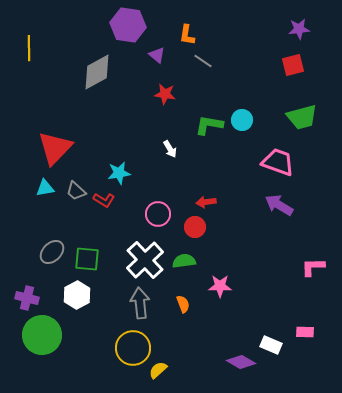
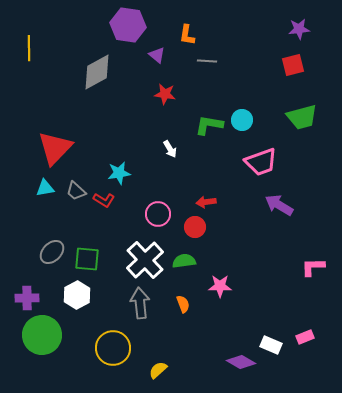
gray line: moved 4 px right; rotated 30 degrees counterclockwise
pink trapezoid: moved 17 px left; rotated 140 degrees clockwise
purple cross: rotated 15 degrees counterclockwise
pink rectangle: moved 5 px down; rotated 24 degrees counterclockwise
yellow circle: moved 20 px left
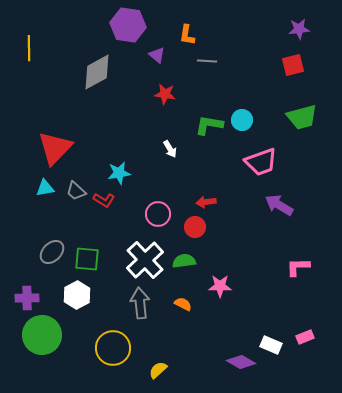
pink L-shape: moved 15 px left
orange semicircle: rotated 42 degrees counterclockwise
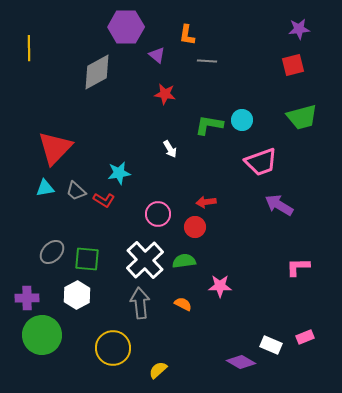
purple hexagon: moved 2 px left, 2 px down; rotated 8 degrees counterclockwise
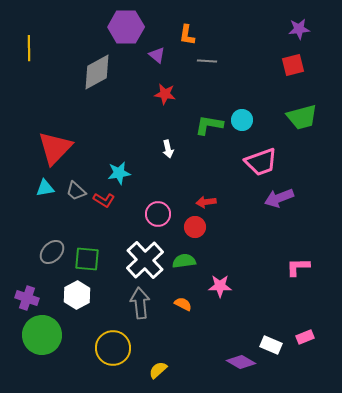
white arrow: moved 2 px left; rotated 18 degrees clockwise
purple arrow: moved 7 px up; rotated 52 degrees counterclockwise
purple cross: rotated 20 degrees clockwise
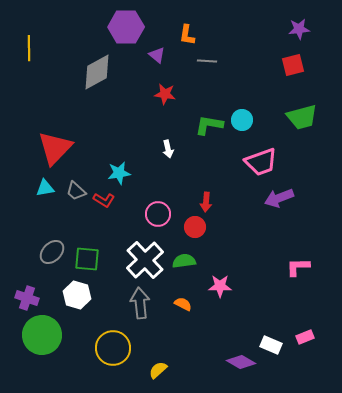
red arrow: rotated 78 degrees counterclockwise
white hexagon: rotated 16 degrees counterclockwise
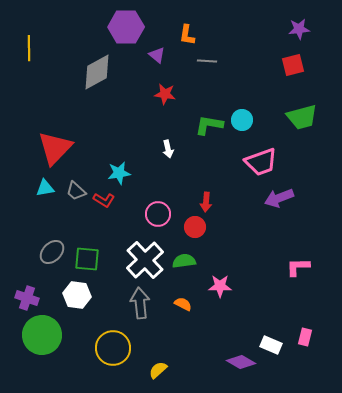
white hexagon: rotated 8 degrees counterclockwise
pink rectangle: rotated 54 degrees counterclockwise
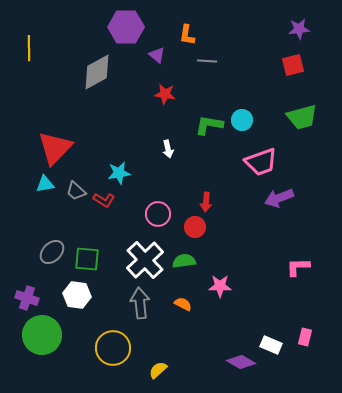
cyan triangle: moved 4 px up
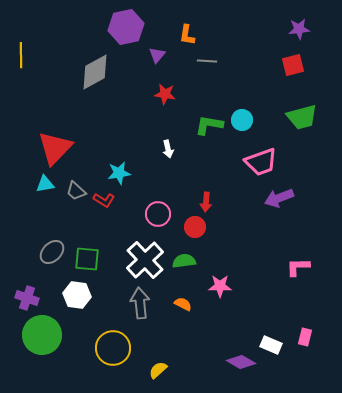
purple hexagon: rotated 12 degrees counterclockwise
yellow line: moved 8 px left, 7 px down
purple triangle: rotated 30 degrees clockwise
gray diamond: moved 2 px left
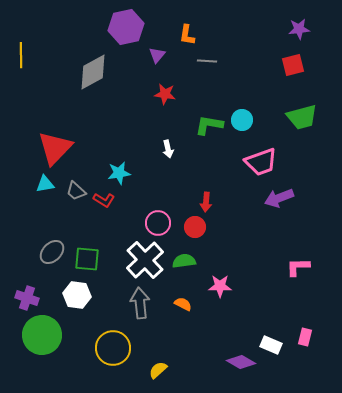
gray diamond: moved 2 px left
pink circle: moved 9 px down
